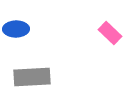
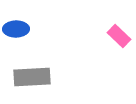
pink rectangle: moved 9 px right, 3 px down
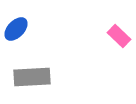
blue ellipse: rotated 45 degrees counterclockwise
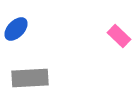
gray rectangle: moved 2 px left, 1 px down
